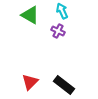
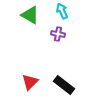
purple cross: moved 3 px down; rotated 16 degrees counterclockwise
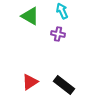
green triangle: moved 1 px down
red triangle: rotated 12 degrees clockwise
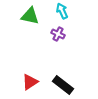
green triangle: rotated 18 degrees counterclockwise
purple cross: rotated 16 degrees clockwise
black rectangle: moved 1 px left
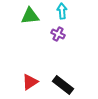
cyan arrow: rotated 21 degrees clockwise
green triangle: rotated 18 degrees counterclockwise
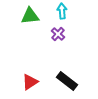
purple cross: rotated 16 degrees clockwise
black rectangle: moved 4 px right, 4 px up
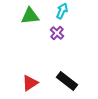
cyan arrow: rotated 28 degrees clockwise
purple cross: moved 1 px left, 1 px up
red triangle: moved 1 px down
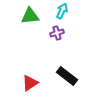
purple cross: rotated 32 degrees clockwise
black rectangle: moved 5 px up
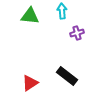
cyan arrow: rotated 28 degrees counterclockwise
green triangle: rotated 12 degrees clockwise
purple cross: moved 20 px right
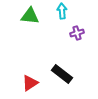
black rectangle: moved 5 px left, 2 px up
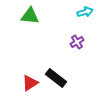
cyan arrow: moved 23 px right, 1 px down; rotated 77 degrees clockwise
purple cross: moved 9 px down; rotated 16 degrees counterclockwise
black rectangle: moved 6 px left, 4 px down
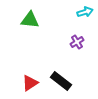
green triangle: moved 4 px down
black rectangle: moved 5 px right, 3 px down
